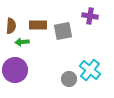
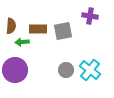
brown rectangle: moved 4 px down
gray circle: moved 3 px left, 9 px up
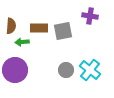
brown rectangle: moved 1 px right, 1 px up
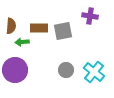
cyan cross: moved 4 px right, 2 px down
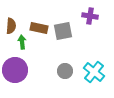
brown rectangle: rotated 12 degrees clockwise
green arrow: rotated 88 degrees clockwise
gray circle: moved 1 px left, 1 px down
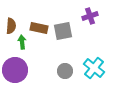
purple cross: rotated 28 degrees counterclockwise
cyan cross: moved 4 px up
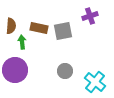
cyan cross: moved 1 px right, 14 px down
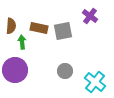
purple cross: rotated 35 degrees counterclockwise
